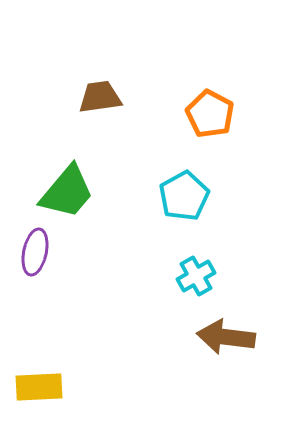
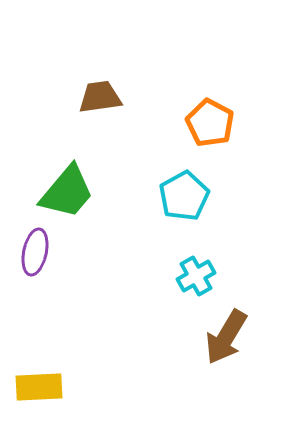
orange pentagon: moved 9 px down
brown arrow: rotated 66 degrees counterclockwise
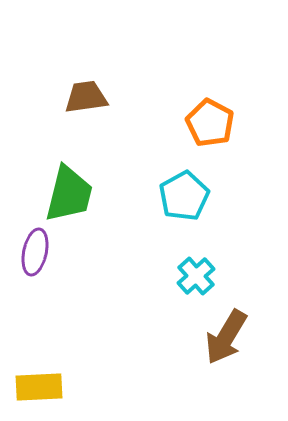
brown trapezoid: moved 14 px left
green trapezoid: moved 2 px right, 2 px down; rotated 26 degrees counterclockwise
cyan cross: rotated 12 degrees counterclockwise
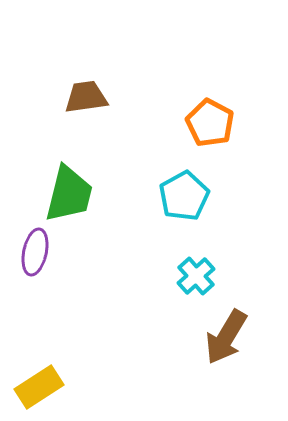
yellow rectangle: rotated 30 degrees counterclockwise
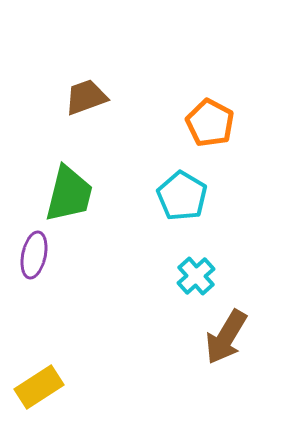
brown trapezoid: rotated 12 degrees counterclockwise
cyan pentagon: moved 2 px left; rotated 12 degrees counterclockwise
purple ellipse: moved 1 px left, 3 px down
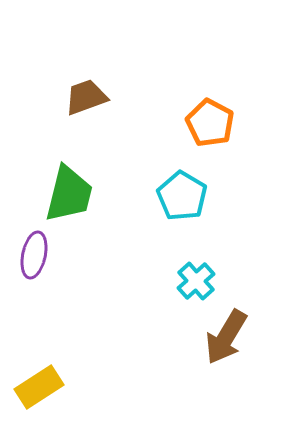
cyan cross: moved 5 px down
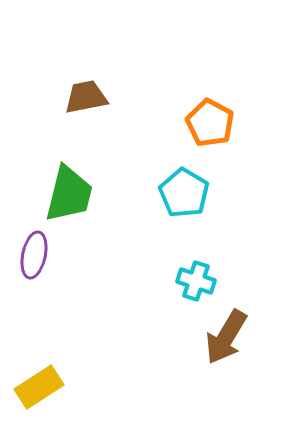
brown trapezoid: rotated 9 degrees clockwise
cyan pentagon: moved 2 px right, 3 px up
cyan cross: rotated 30 degrees counterclockwise
